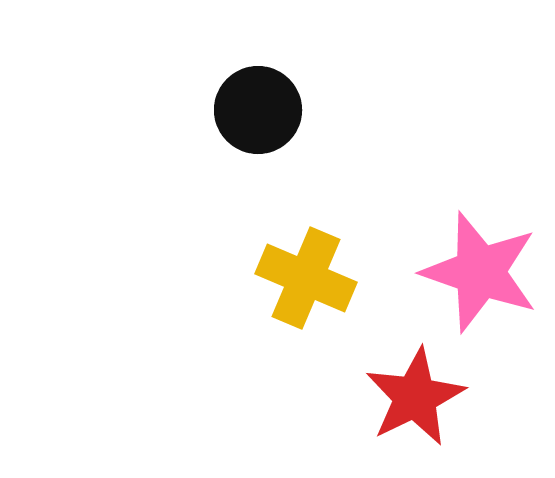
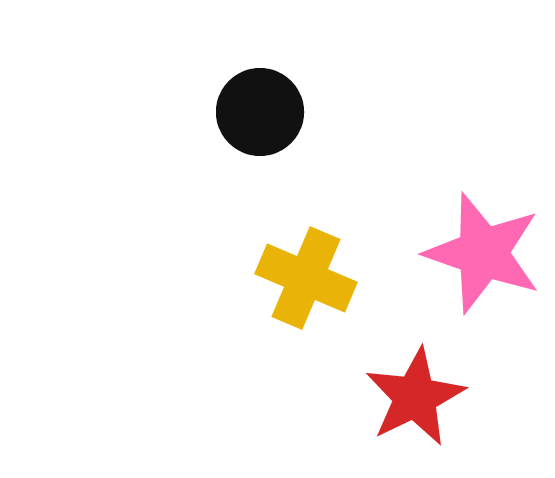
black circle: moved 2 px right, 2 px down
pink star: moved 3 px right, 19 px up
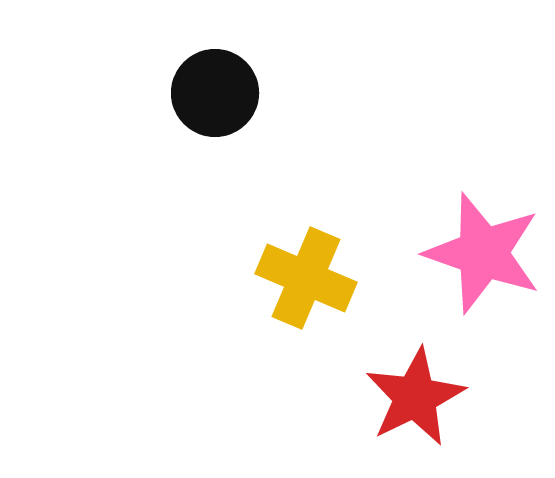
black circle: moved 45 px left, 19 px up
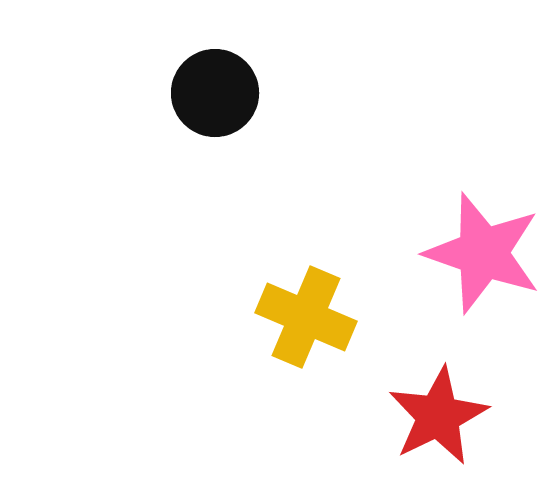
yellow cross: moved 39 px down
red star: moved 23 px right, 19 px down
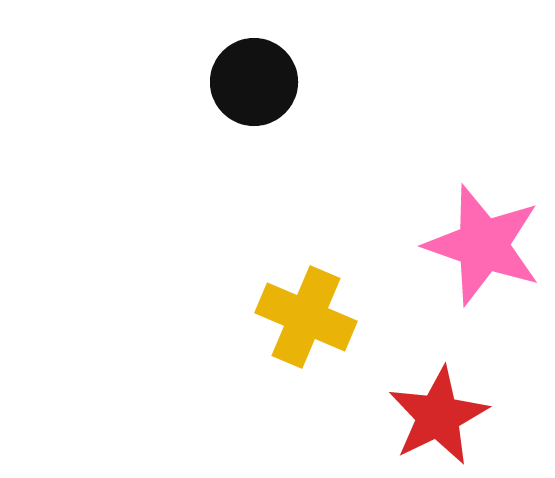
black circle: moved 39 px right, 11 px up
pink star: moved 8 px up
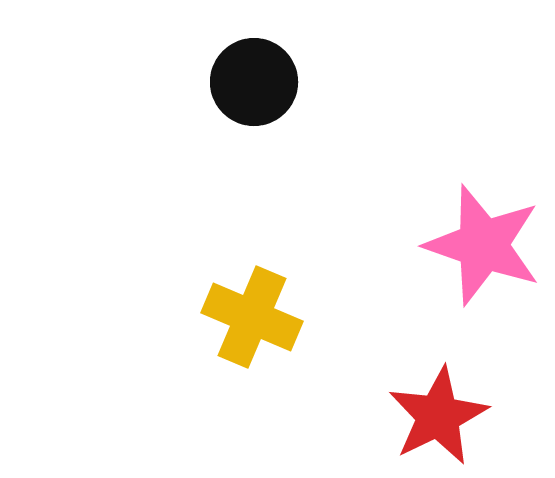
yellow cross: moved 54 px left
